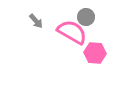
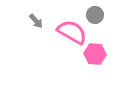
gray circle: moved 9 px right, 2 px up
pink hexagon: moved 1 px down
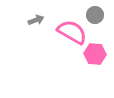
gray arrow: moved 1 px up; rotated 70 degrees counterclockwise
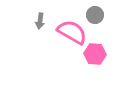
gray arrow: moved 4 px right, 1 px down; rotated 119 degrees clockwise
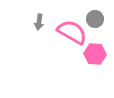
gray circle: moved 4 px down
gray arrow: moved 1 px left, 1 px down
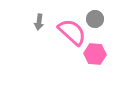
pink semicircle: rotated 12 degrees clockwise
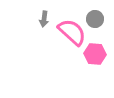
gray arrow: moved 5 px right, 3 px up
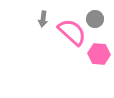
gray arrow: moved 1 px left
pink hexagon: moved 4 px right
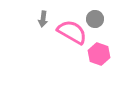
pink semicircle: rotated 12 degrees counterclockwise
pink hexagon: rotated 15 degrees clockwise
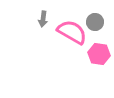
gray circle: moved 3 px down
pink hexagon: rotated 10 degrees counterclockwise
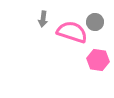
pink semicircle: rotated 12 degrees counterclockwise
pink hexagon: moved 1 px left, 6 px down
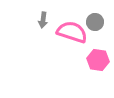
gray arrow: moved 1 px down
